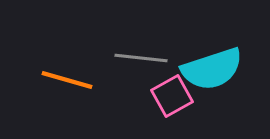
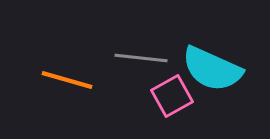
cyan semicircle: rotated 42 degrees clockwise
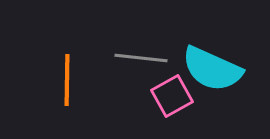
orange line: rotated 75 degrees clockwise
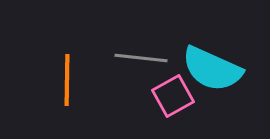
pink square: moved 1 px right
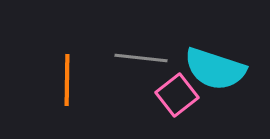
cyan semicircle: moved 3 px right; rotated 6 degrees counterclockwise
pink square: moved 4 px right, 1 px up; rotated 9 degrees counterclockwise
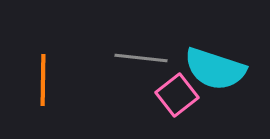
orange line: moved 24 px left
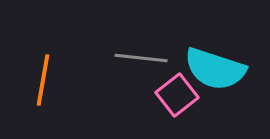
orange line: rotated 9 degrees clockwise
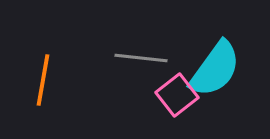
cyan semicircle: rotated 72 degrees counterclockwise
